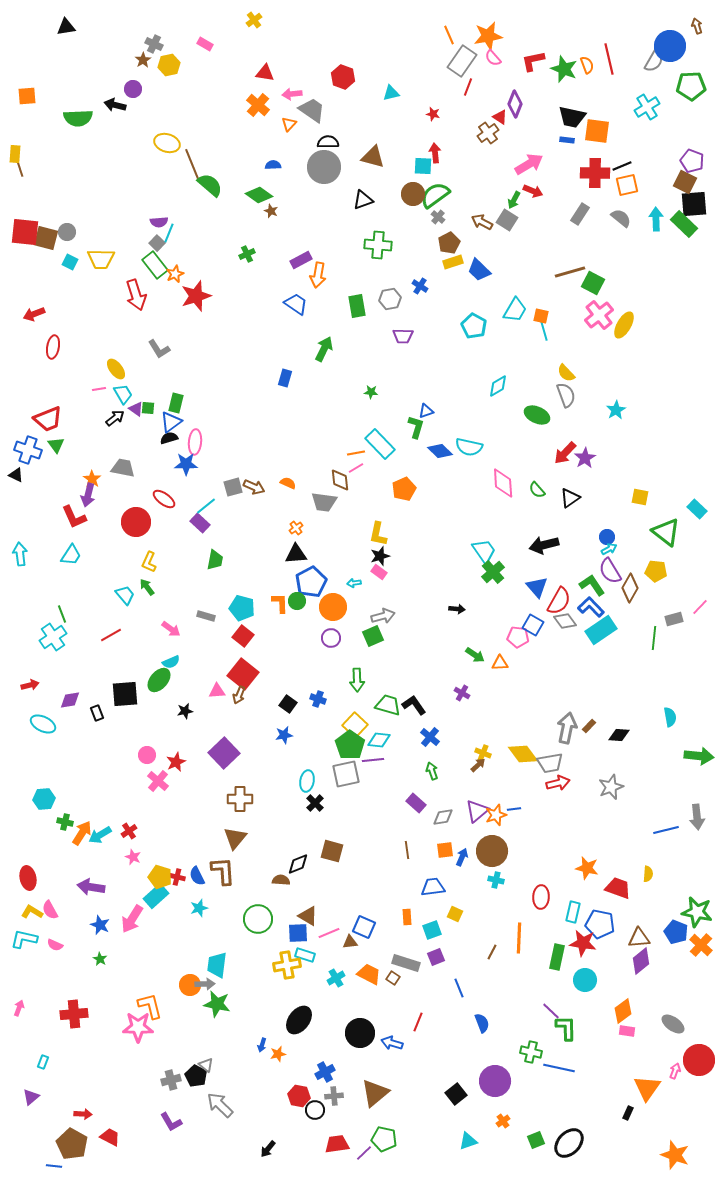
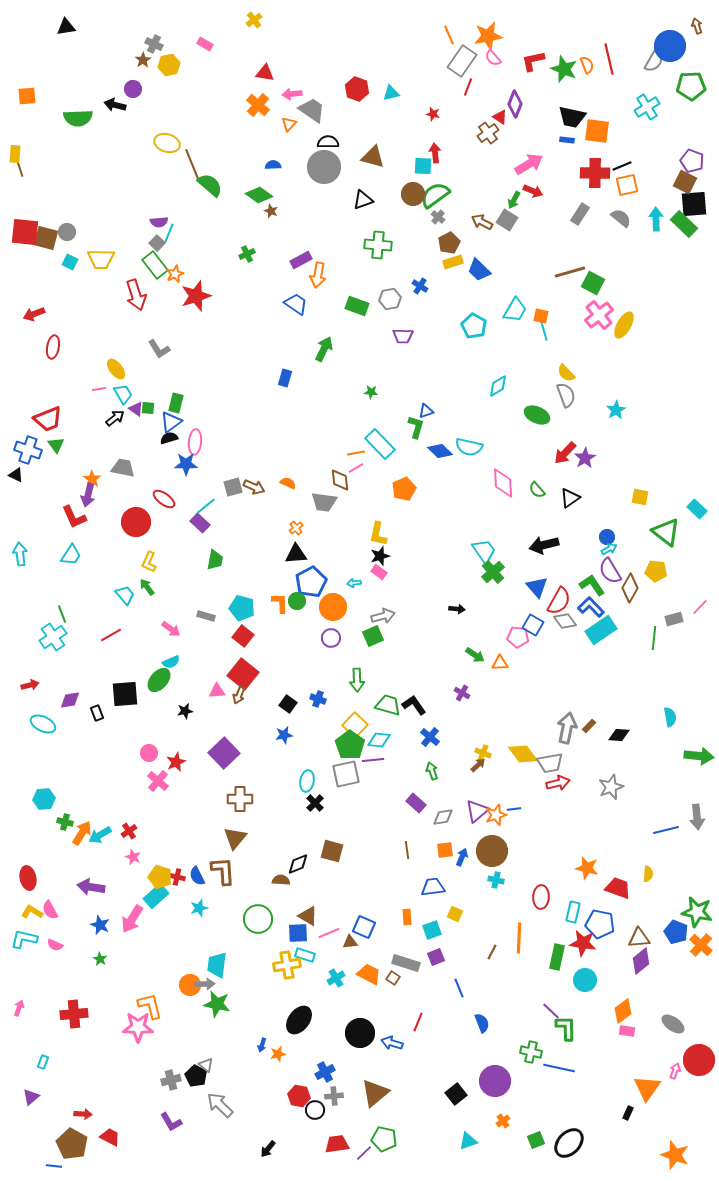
red hexagon at (343, 77): moved 14 px right, 12 px down
green rectangle at (357, 306): rotated 60 degrees counterclockwise
pink circle at (147, 755): moved 2 px right, 2 px up
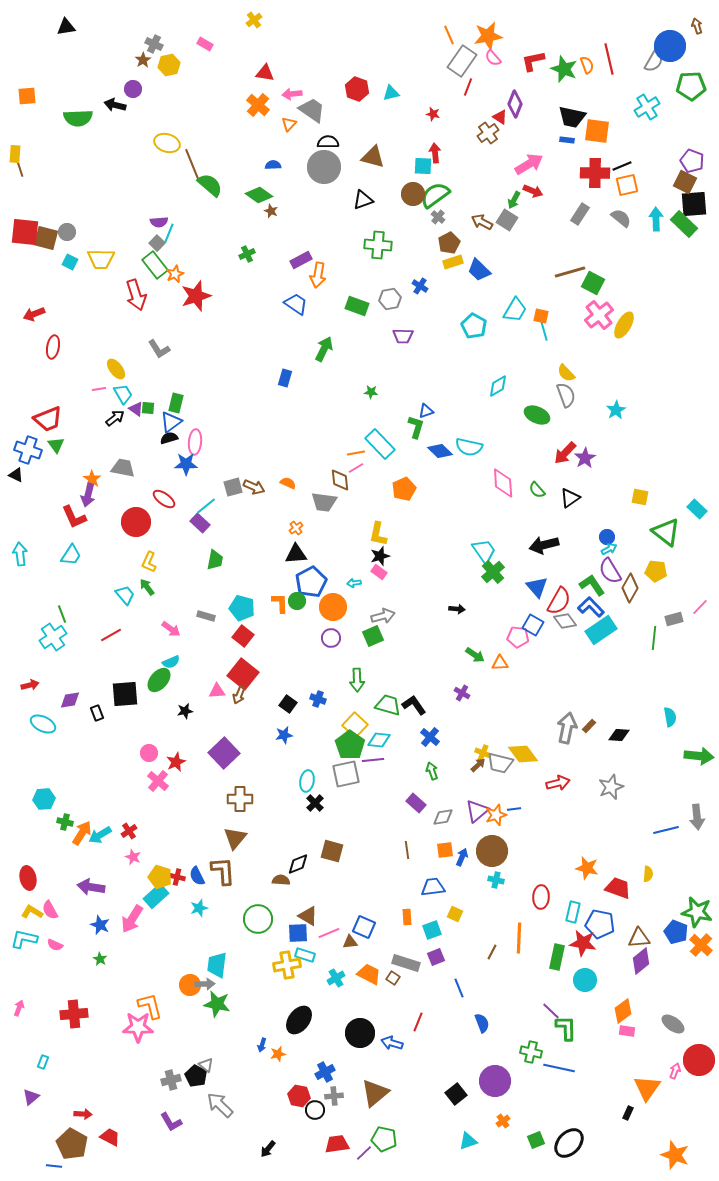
gray trapezoid at (550, 763): moved 50 px left; rotated 24 degrees clockwise
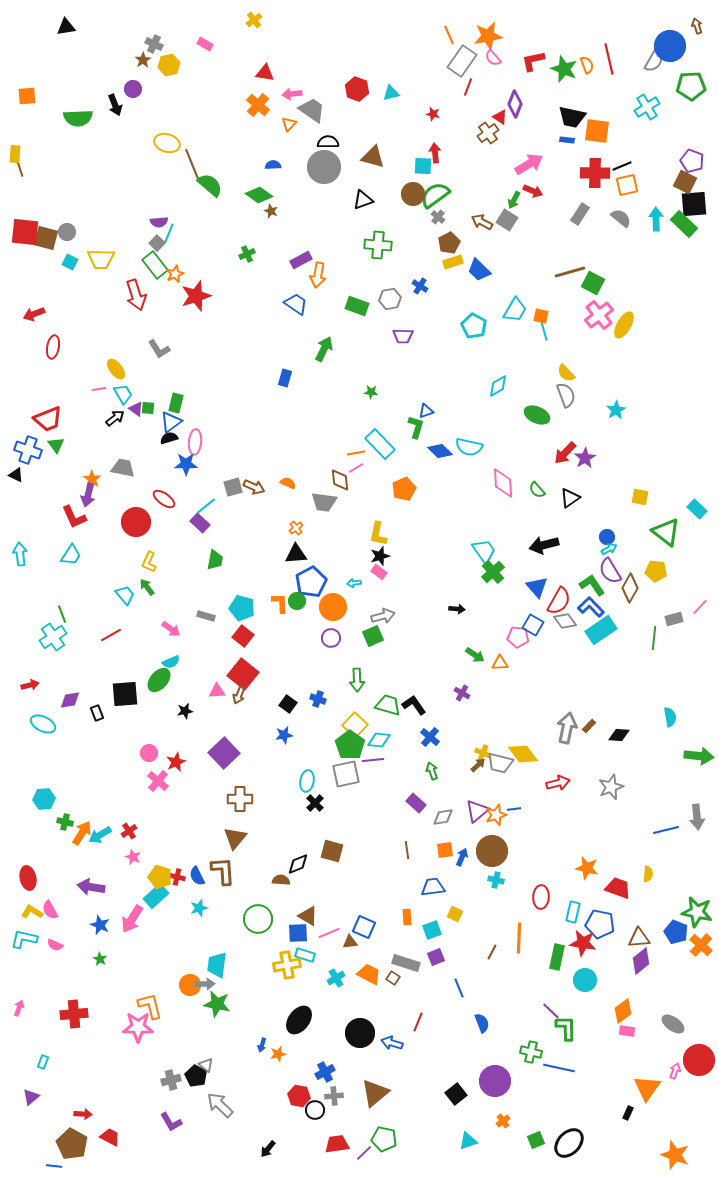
black arrow at (115, 105): rotated 125 degrees counterclockwise
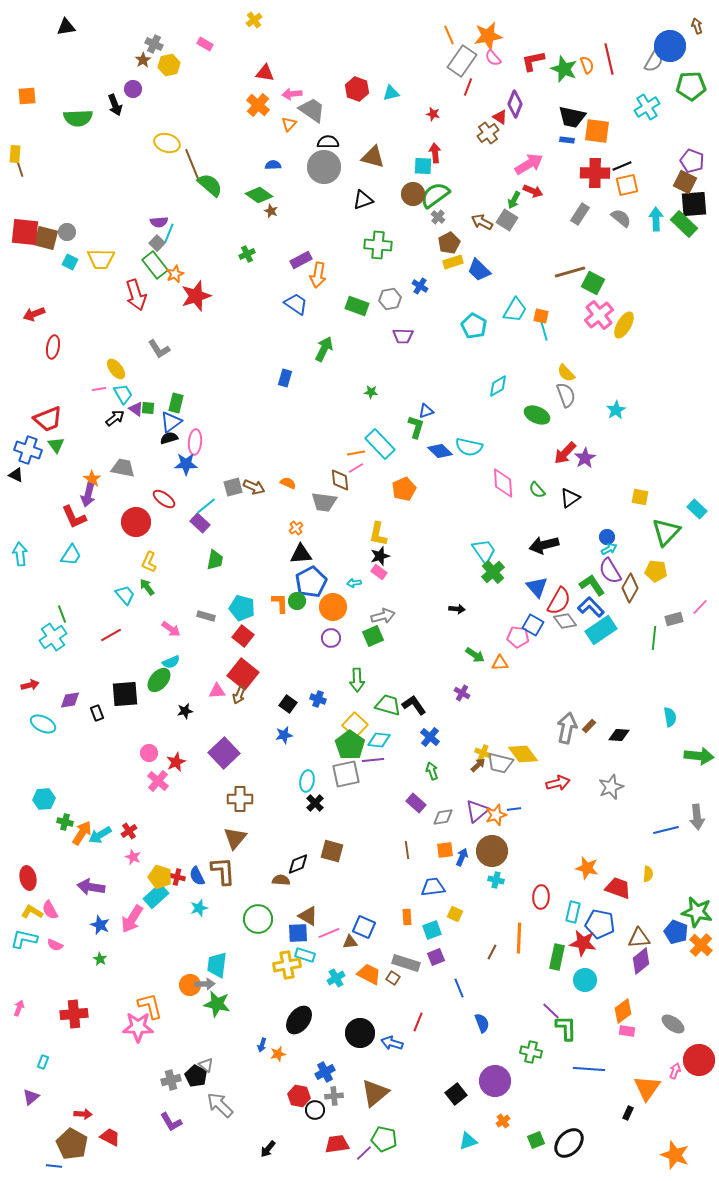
green triangle at (666, 532): rotated 36 degrees clockwise
black triangle at (296, 554): moved 5 px right
blue line at (559, 1068): moved 30 px right, 1 px down; rotated 8 degrees counterclockwise
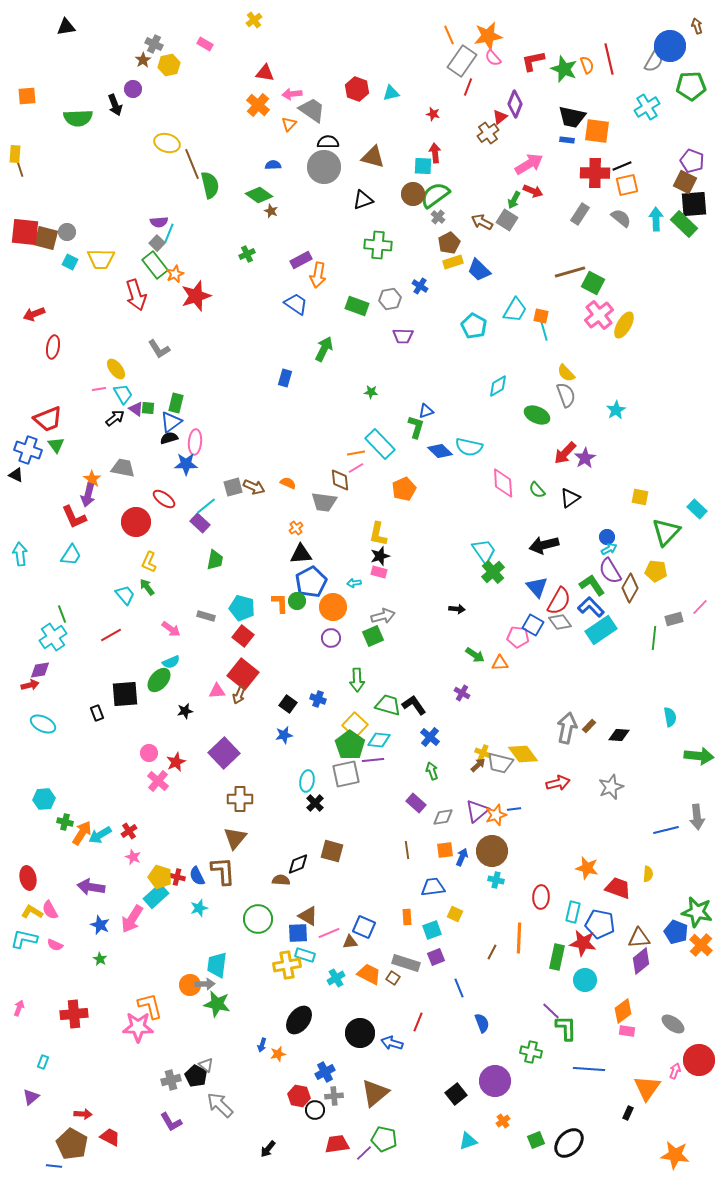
red triangle at (500, 117): rotated 49 degrees clockwise
green semicircle at (210, 185): rotated 36 degrees clockwise
pink rectangle at (379, 572): rotated 21 degrees counterclockwise
gray diamond at (565, 621): moved 5 px left, 1 px down
purple diamond at (70, 700): moved 30 px left, 30 px up
orange star at (675, 1155): rotated 12 degrees counterclockwise
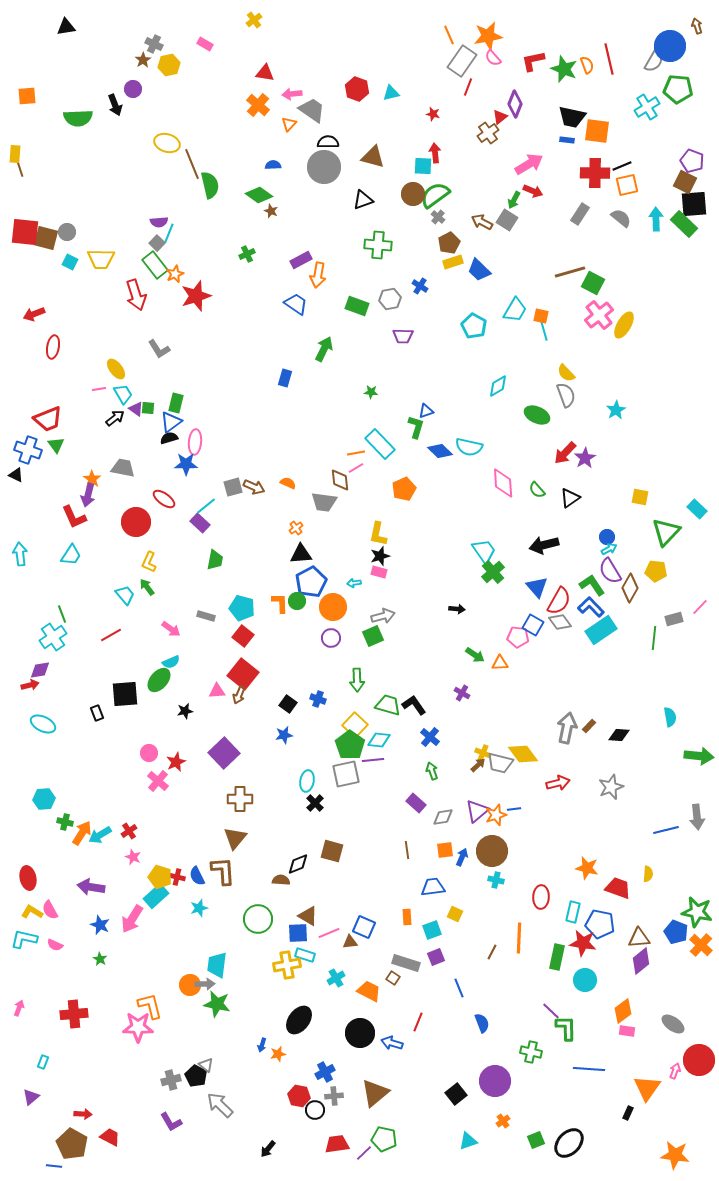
green pentagon at (691, 86): moved 13 px left, 3 px down; rotated 8 degrees clockwise
orange trapezoid at (369, 974): moved 17 px down
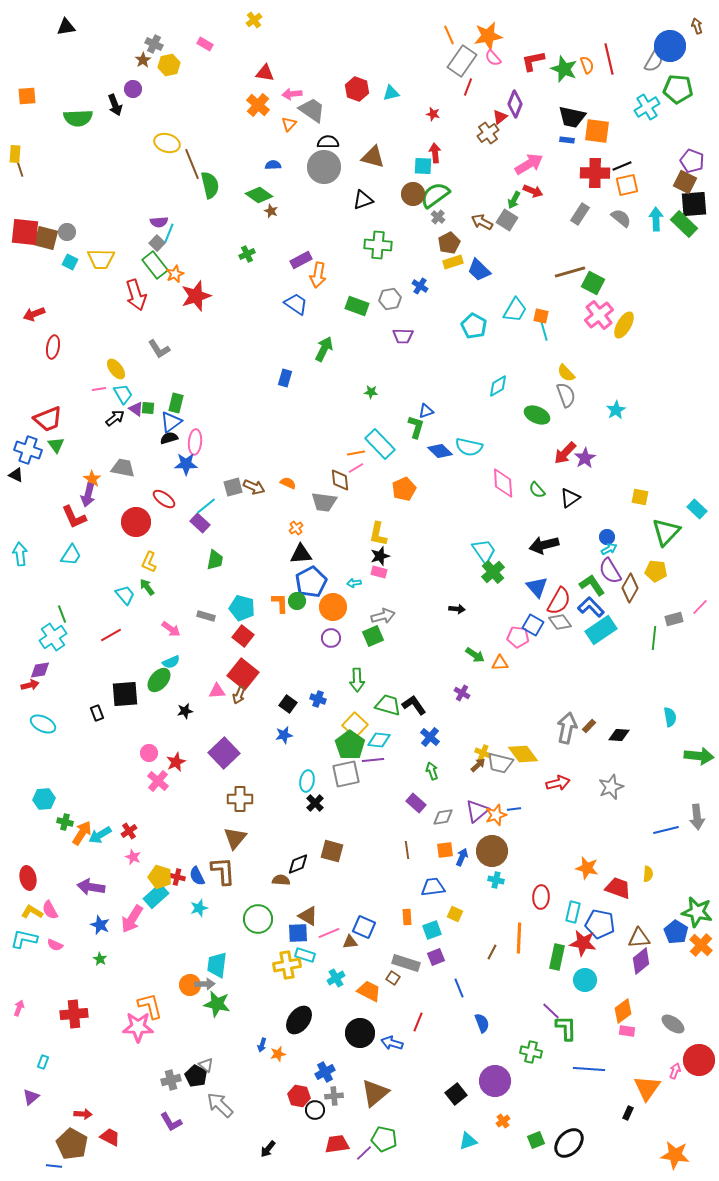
blue pentagon at (676, 932): rotated 10 degrees clockwise
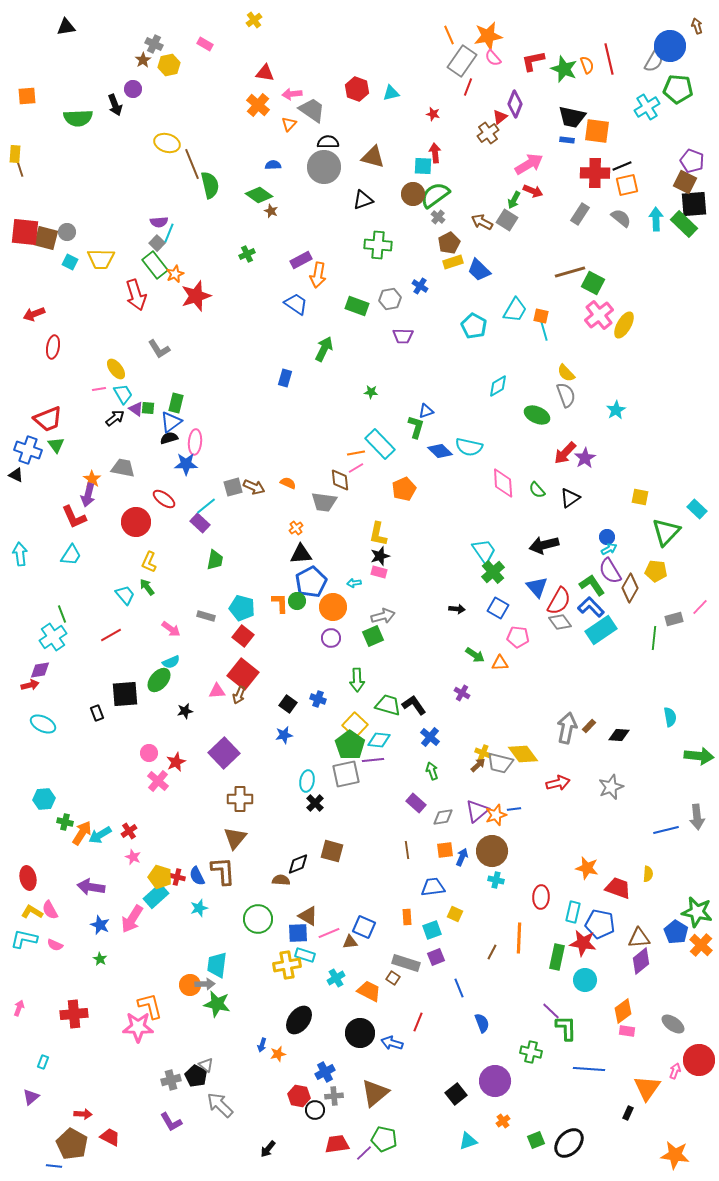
blue square at (533, 625): moved 35 px left, 17 px up
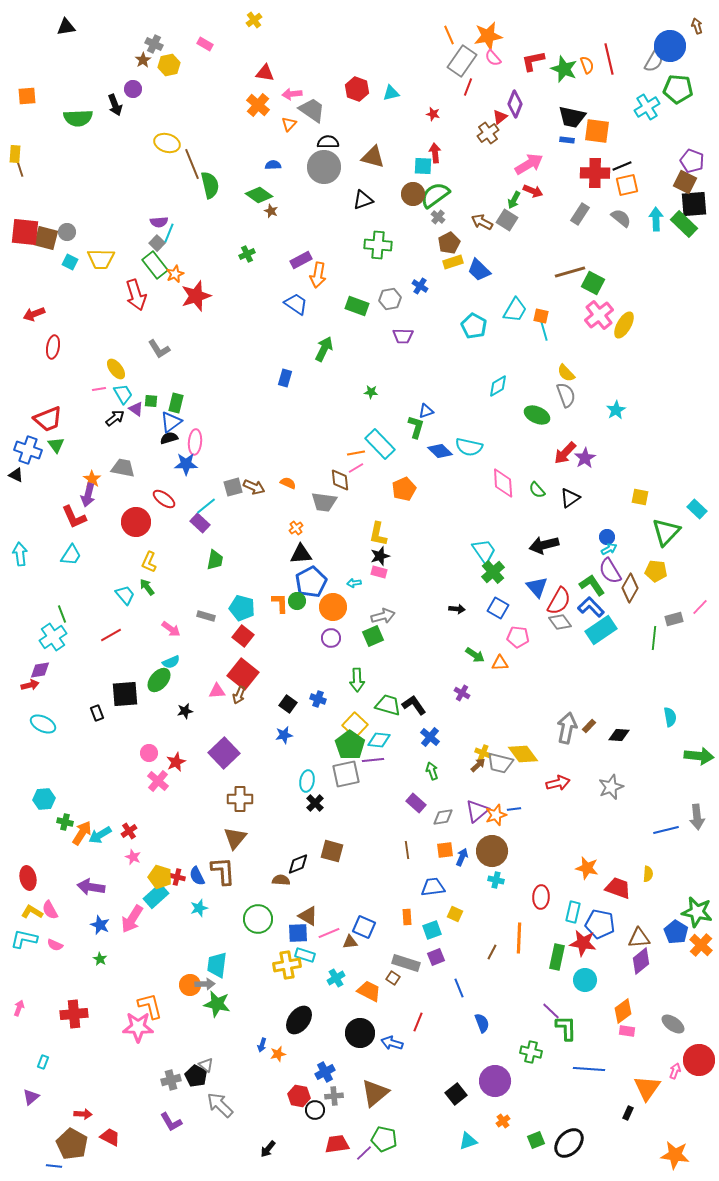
green square at (148, 408): moved 3 px right, 7 px up
